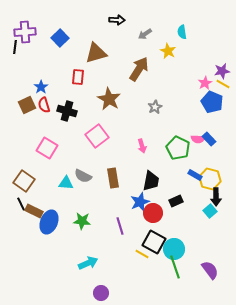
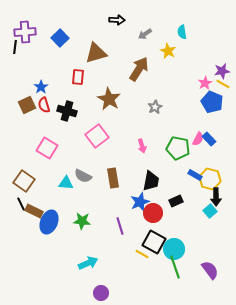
pink semicircle at (198, 139): rotated 64 degrees counterclockwise
green pentagon at (178, 148): rotated 15 degrees counterclockwise
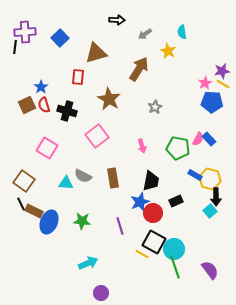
blue pentagon at (212, 102): rotated 20 degrees counterclockwise
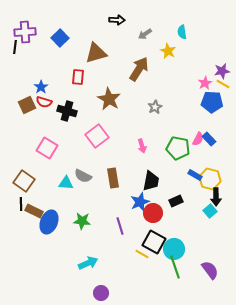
red semicircle at (44, 105): moved 3 px up; rotated 56 degrees counterclockwise
black line at (21, 204): rotated 24 degrees clockwise
